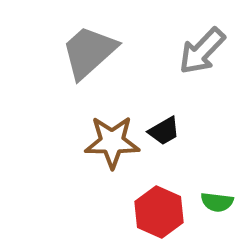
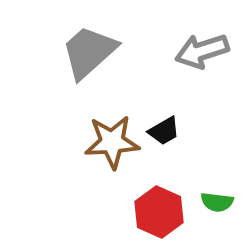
gray arrow: rotated 28 degrees clockwise
brown star: rotated 4 degrees counterclockwise
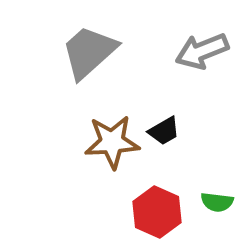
gray arrow: rotated 4 degrees counterclockwise
red hexagon: moved 2 px left
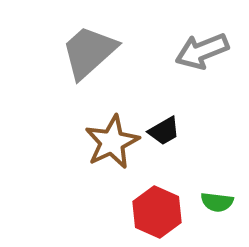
brown star: rotated 22 degrees counterclockwise
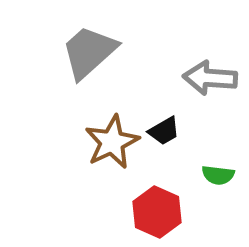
gray arrow: moved 8 px right, 27 px down; rotated 26 degrees clockwise
green semicircle: moved 1 px right, 27 px up
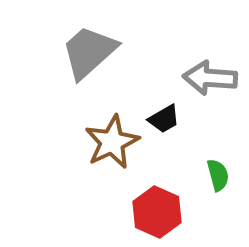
black trapezoid: moved 12 px up
green semicircle: rotated 112 degrees counterclockwise
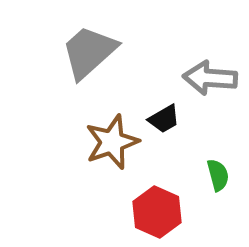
brown star: rotated 6 degrees clockwise
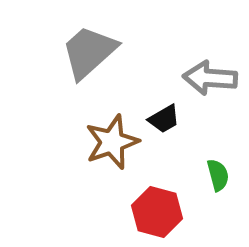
red hexagon: rotated 9 degrees counterclockwise
